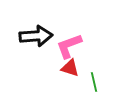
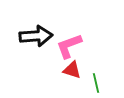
red triangle: moved 2 px right, 2 px down
green line: moved 2 px right, 1 px down
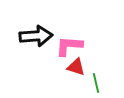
pink L-shape: rotated 24 degrees clockwise
red triangle: moved 4 px right, 3 px up
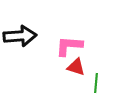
black arrow: moved 16 px left
green line: rotated 18 degrees clockwise
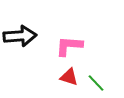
red triangle: moved 7 px left, 10 px down
green line: rotated 48 degrees counterclockwise
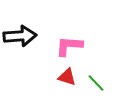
red triangle: moved 2 px left
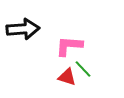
black arrow: moved 3 px right, 7 px up
green line: moved 13 px left, 14 px up
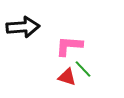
black arrow: moved 2 px up
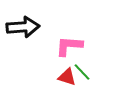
green line: moved 1 px left, 3 px down
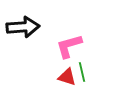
pink L-shape: rotated 20 degrees counterclockwise
green line: rotated 30 degrees clockwise
